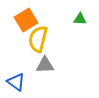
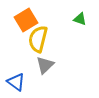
green triangle: rotated 16 degrees clockwise
gray triangle: rotated 42 degrees counterclockwise
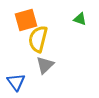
orange square: rotated 15 degrees clockwise
blue triangle: rotated 18 degrees clockwise
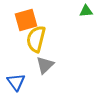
green triangle: moved 6 px right, 8 px up; rotated 24 degrees counterclockwise
yellow semicircle: moved 2 px left
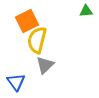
orange square: moved 1 px right, 1 px down; rotated 10 degrees counterclockwise
yellow semicircle: moved 1 px right, 1 px down
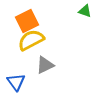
green triangle: moved 1 px left; rotated 24 degrees clockwise
yellow semicircle: moved 6 px left; rotated 48 degrees clockwise
gray triangle: rotated 18 degrees clockwise
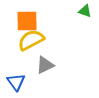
orange square: rotated 25 degrees clockwise
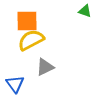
gray triangle: moved 2 px down
blue triangle: moved 1 px left, 2 px down
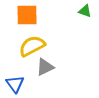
orange square: moved 6 px up
yellow semicircle: moved 1 px right, 6 px down
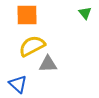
green triangle: moved 2 px down; rotated 32 degrees clockwise
gray triangle: moved 3 px right, 3 px up; rotated 24 degrees clockwise
blue triangle: moved 3 px right; rotated 12 degrees counterclockwise
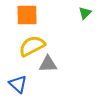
green triangle: rotated 24 degrees clockwise
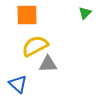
yellow semicircle: moved 3 px right
